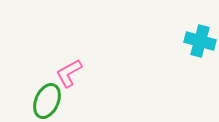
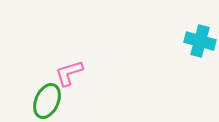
pink L-shape: rotated 12 degrees clockwise
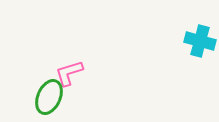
green ellipse: moved 2 px right, 4 px up
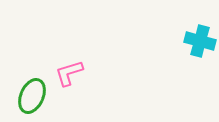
green ellipse: moved 17 px left, 1 px up
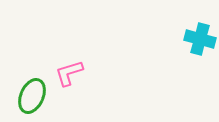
cyan cross: moved 2 px up
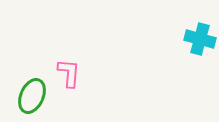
pink L-shape: rotated 112 degrees clockwise
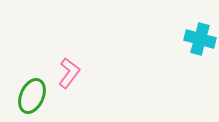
pink L-shape: rotated 32 degrees clockwise
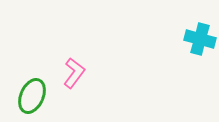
pink L-shape: moved 5 px right
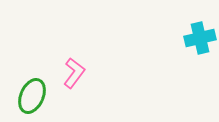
cyan cross: moved 1 px up; rotated 28 degrees counterclockwise
